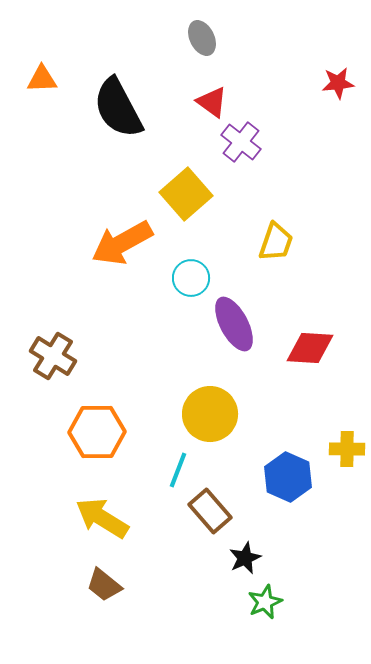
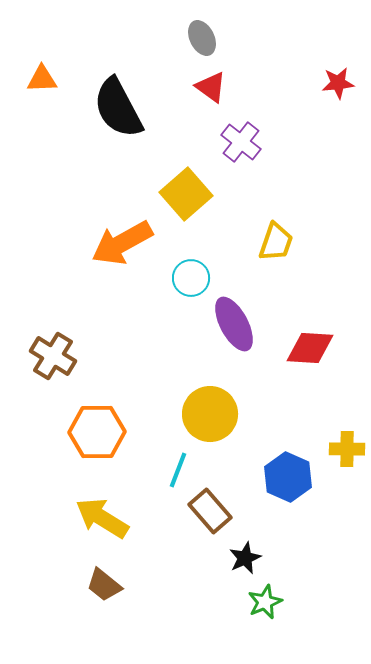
red triangle: moved 1 px left, 15 px up
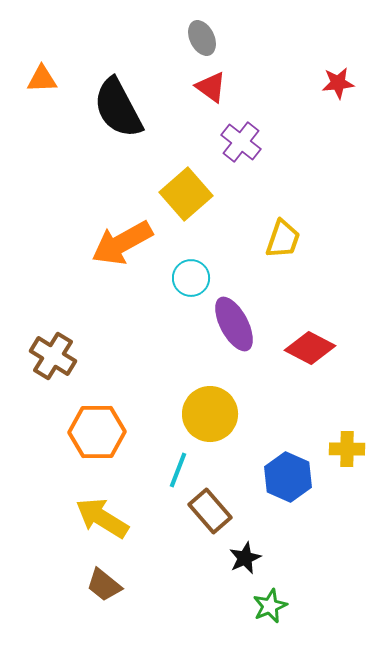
yellow trapezoid: moved 7 px right, 3 px up
red diamond: rotated 24 degrees clockwise
green star: moved 5 px right, 4 px down
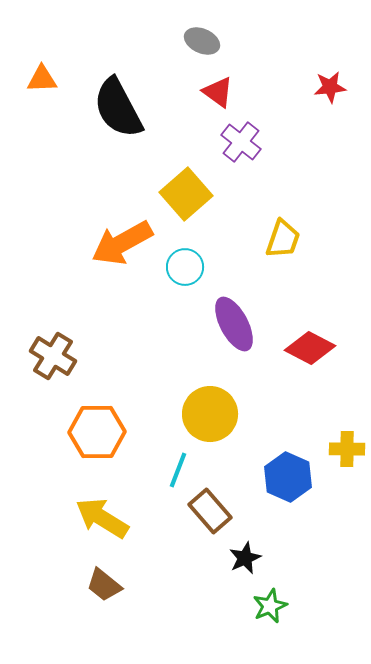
gray ellipse: moved 3 px down; rotated 40 degrees counterclockwise
red star: moved 8 px left, 4 px down
red triangle: moved 7 px right, 5 px down
cyan circle: moved 6 px left, 11 px up
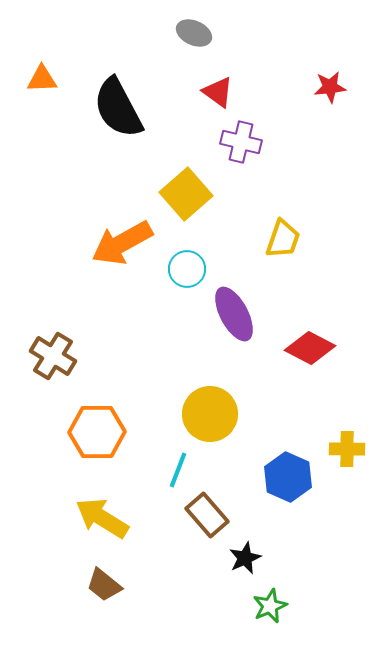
gray ellipse: moved 8 px left, 8 px up
purple cross: rotated 24 degrees counterclockwise
cyan circle: moved 2 px right, 2 px down
purple ellipse: moved 10 px up
brown rectangle: moved 3 px left, 4 px down
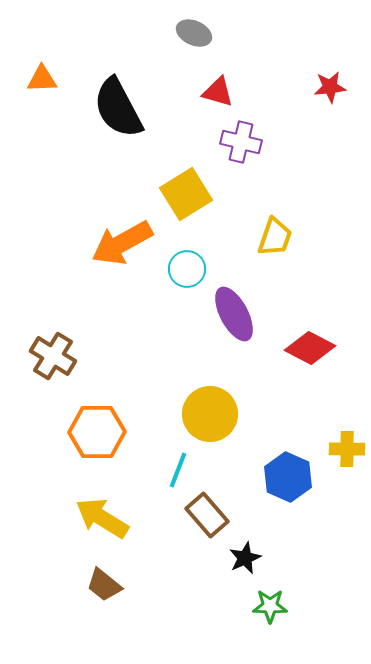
red triangle: rotated 20 degrees counterclockwise
yellow square: rotated 9 degrees clockwise
yellow trapezoid: moved 8 px left, 2 px up
green star: rotated 24 degrees clockwise
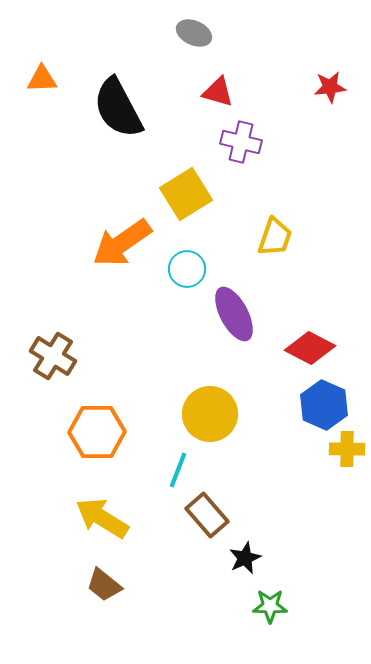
orange arrow: rotated 6 degrees counterclockwise
blue hexagon: moved 36 px right, 72 px up
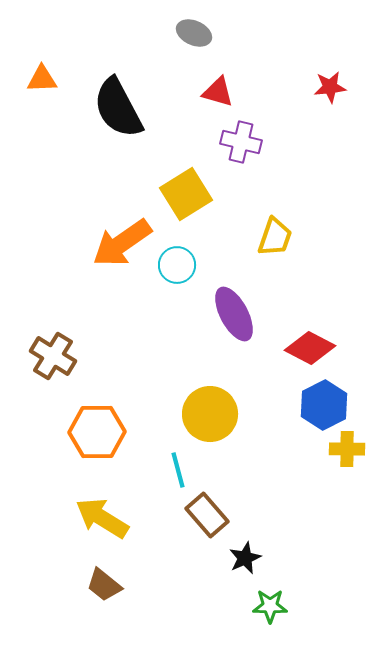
cyan circle: moved 10 px left, 4 px up
blue hexagon: rotated 9 degrees clockwise
cyan line: rotated 36 degrees counterclockwise
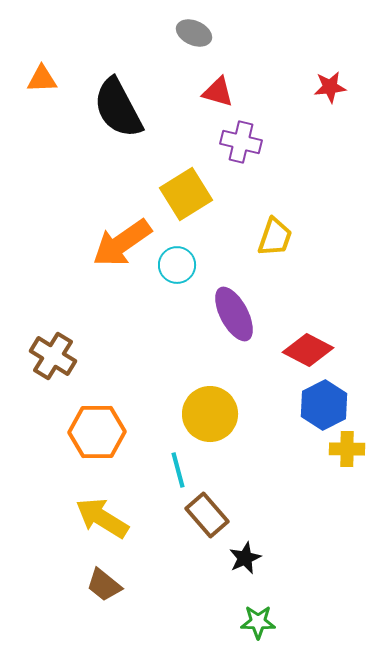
red diamond: moved 2 px left, 2 px down
green star: moved 12 px left, 16 px down
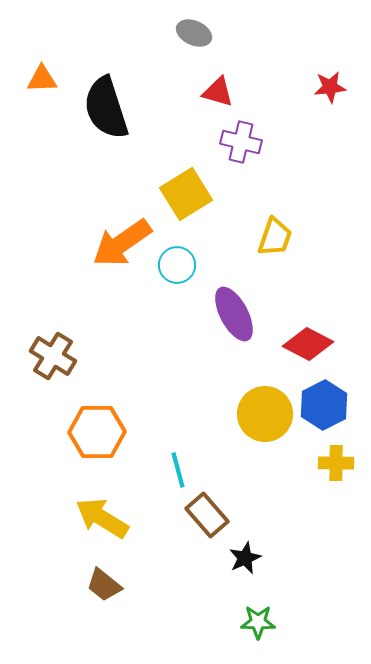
black semicircle: moved 12 px left; rotated 10 degrees clockwise
red diamond: moved 6 px up
yellow circle: moved 55 px right
yellow cross: moved 11 px left, 14 px down
